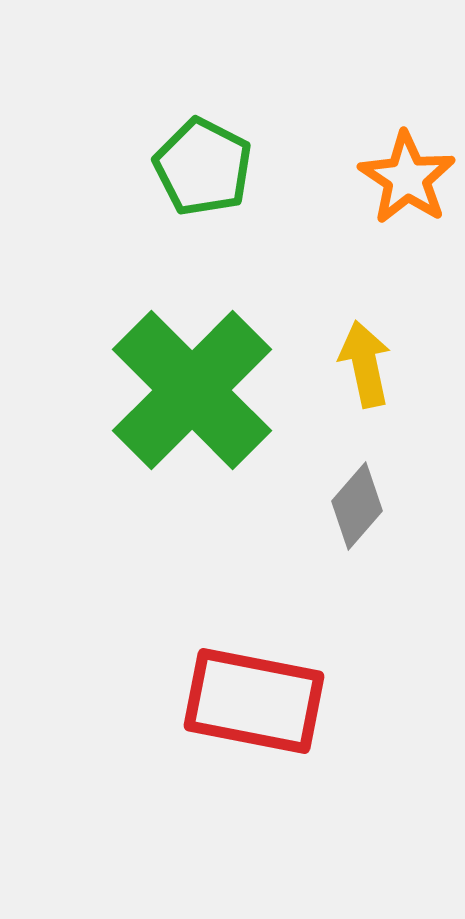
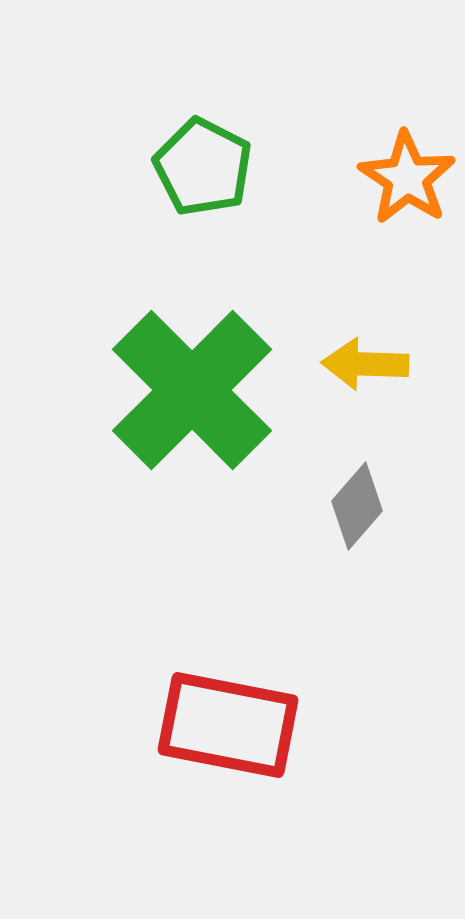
yellow arrow: rotated 76 degrees counterclockwise
red rectangle: moved 26 px left, 24 px down
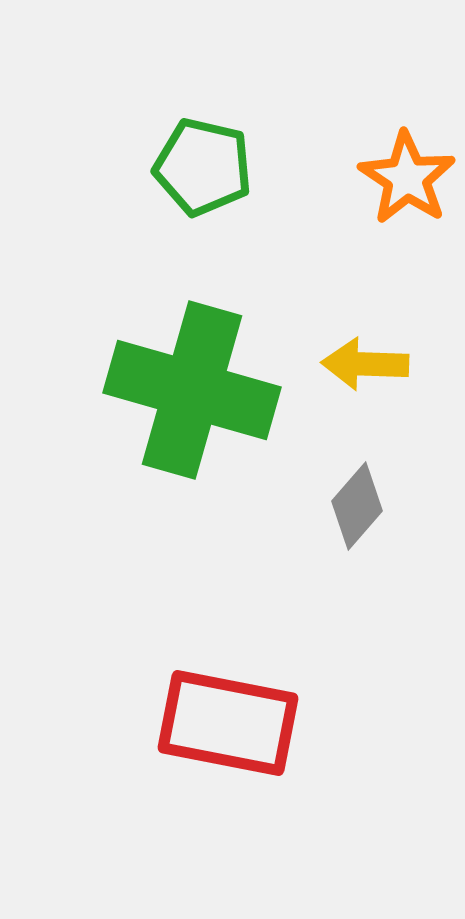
green pentagon: rotated 14 degrees counterclockwise
green cross: rotated 29 degrees counterclockwise
red rectangle: moved 2 px up
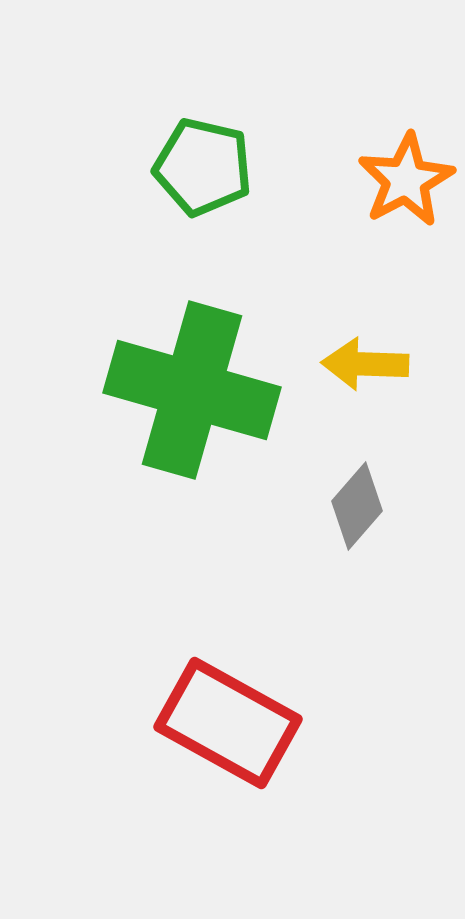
orange star: moved 1 px left, 2 px down; rotated 10 degrees clockwise
red rectangle: rotated 18 degrees clockwise
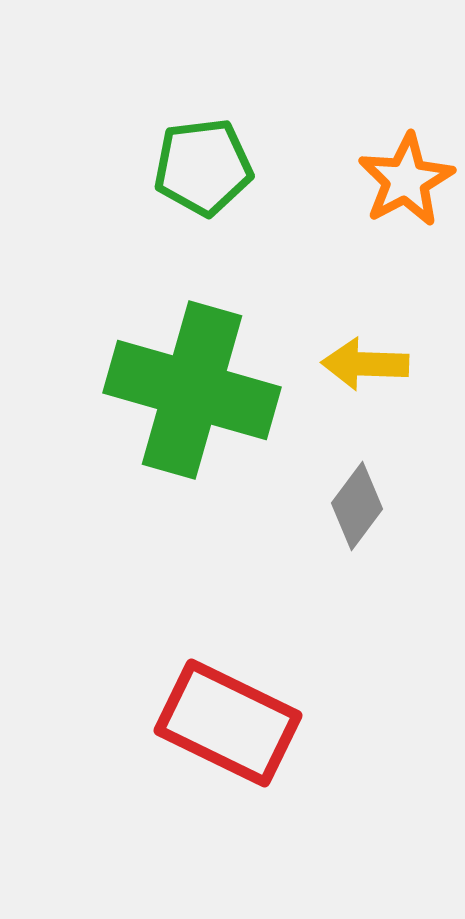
green pentagon: rotated 20 degrees counterclockwise
gray diamond: rotated 4 degrees counterclockwise
red rectangle: rotated 3 degrees counterclockwise
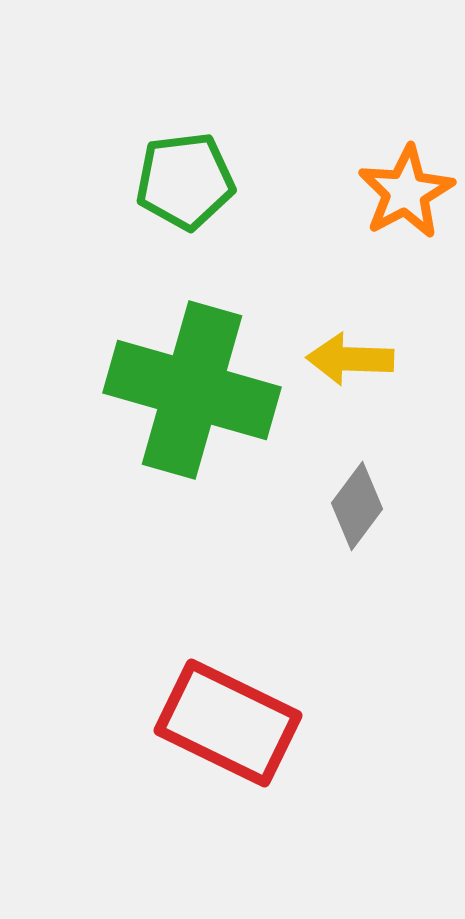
green pentagon: moved 18 px left, 14 px down
orange star: moved 12 px down
yellow arrow: moved 15 px left, 5 px up
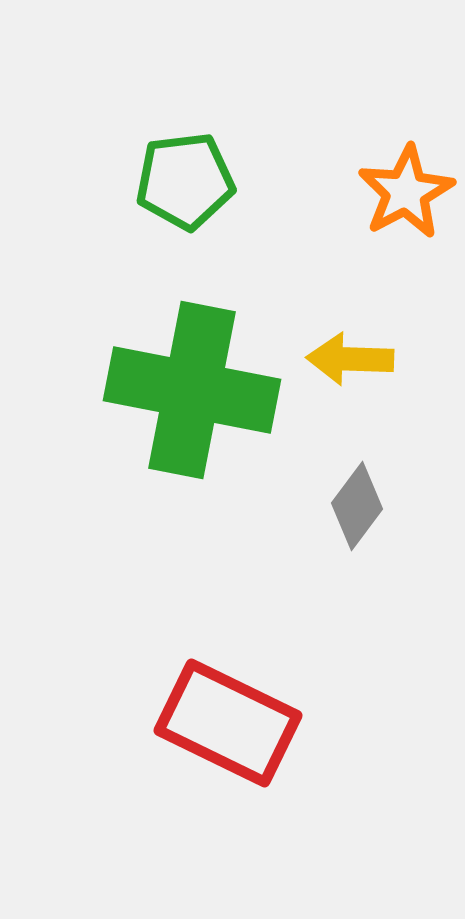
green cross: rotated 5 degrees counterclockwise
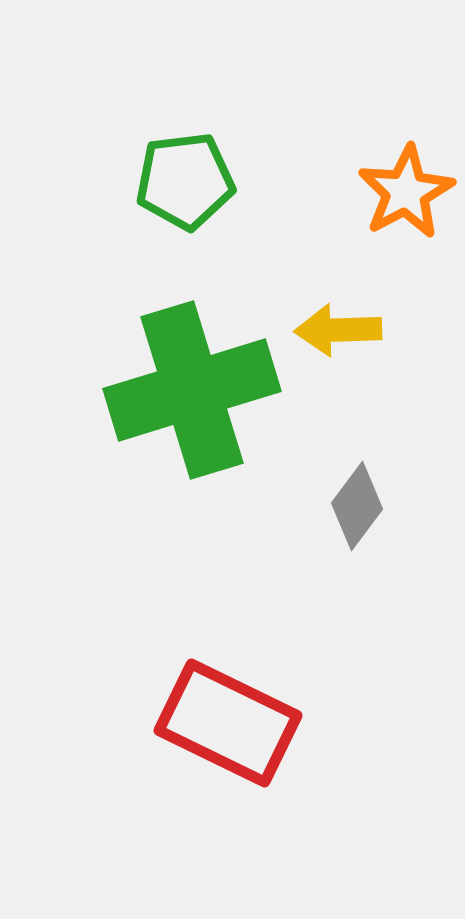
yellow arrow: moved 12 px left, 29 px up; rotated 4 degrees counterclockwise
green cross: rotated 28 degrees counterclockwise
